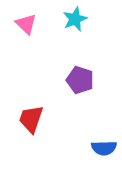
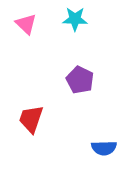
cyan star: rotated 25 degrees clockwise
purple pentagon: rotated 8 degrees clockwise
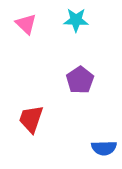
cyan star: moved 1 px right, 1 px down
purple pentagon: rotated 12 degrees clockwise
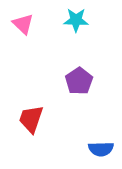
pink triangle: moved 3 px left
purple pentagon: moved 1 px left, 1 px down
blue semicircle: moved 3 px left, 1 px down
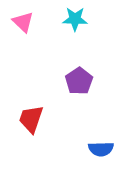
cyan star: moved 1 px left, 1 px up
pink triangle: moved 2 px up
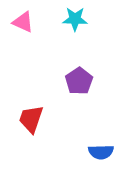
pink triangle: rotated 20 degrees counterclockwise
blue semicircle: moved 3 px down
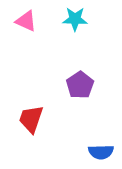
pink triangle: moved 3 px right, 1 px up
purple pentagon: moved 1 px right, 4 px down
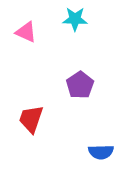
pink triangle: moved 11 px down
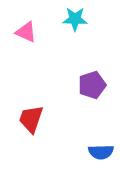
purple pentagon: moved 12 px right; rotated 16 degrees clockwise
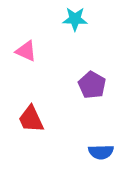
pink triangle: moved 19 px down
purple pentagon: rotated 24 degrees counterclockwise
red trapezoid: rotated 44 degrees counterclockwise
